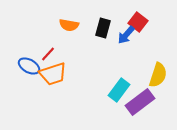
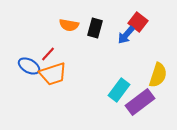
black rectangle: moved 8 px left
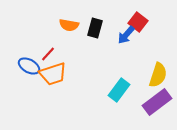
purple rectangle: moved 17 px right
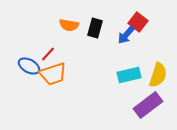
cyan rectangle: moved 10 px right, 15 px up; rotated 40 degrees clockwise
purple rectangle: moved 9 px left, 3 px down
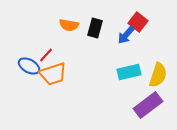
red line: moved 2 px left, 1 px down
cyan rectangle: moved 3 px up
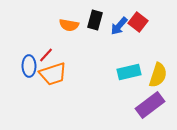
black rectangle: moved 8 px up
blue arrow: moved 7 px left, 9 px up
blue ellipse: rotated 60 degrees clockwise
purple rectangle: moved 2 px right
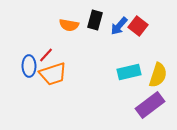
red square: moved 4 px down
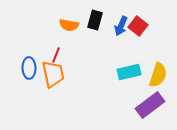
blue arrow: moved 2 px right; rotated 18 degrees counterclockwise
red line: moved 10 px right; rotated 21 degrees counterclockwise
blue ellipse: moved 2 px down
orange trapezoid: rotated 84 degrees counterclockwise
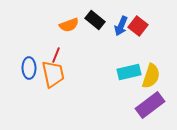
black rectangle: rotated 66 degrees counterclockwise
orange semicircle: rotated 30 degrees counterclockwise
yellow semicircle: moved 7 px left, 1 px down
